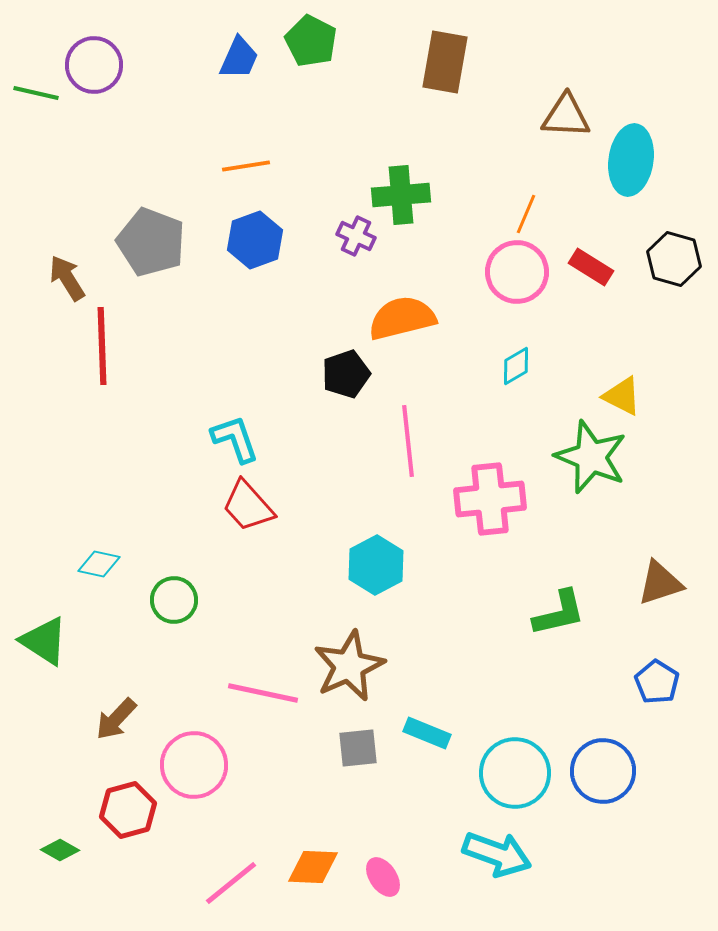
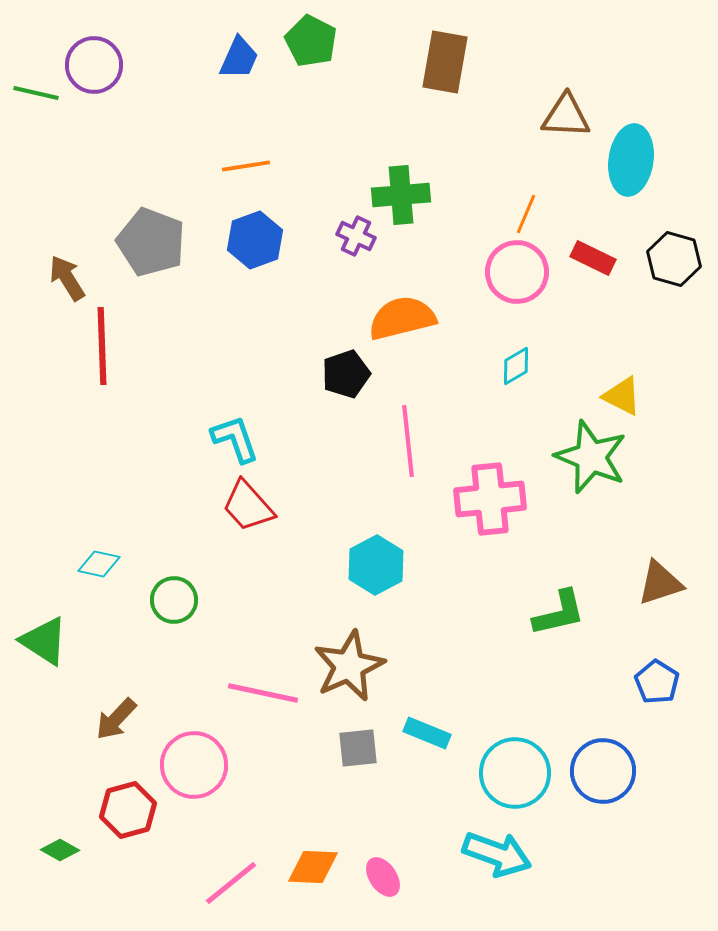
red rectangle at (591, 267): moved 2 px right, 9 px up; rotated 6 degrees counterclockwise
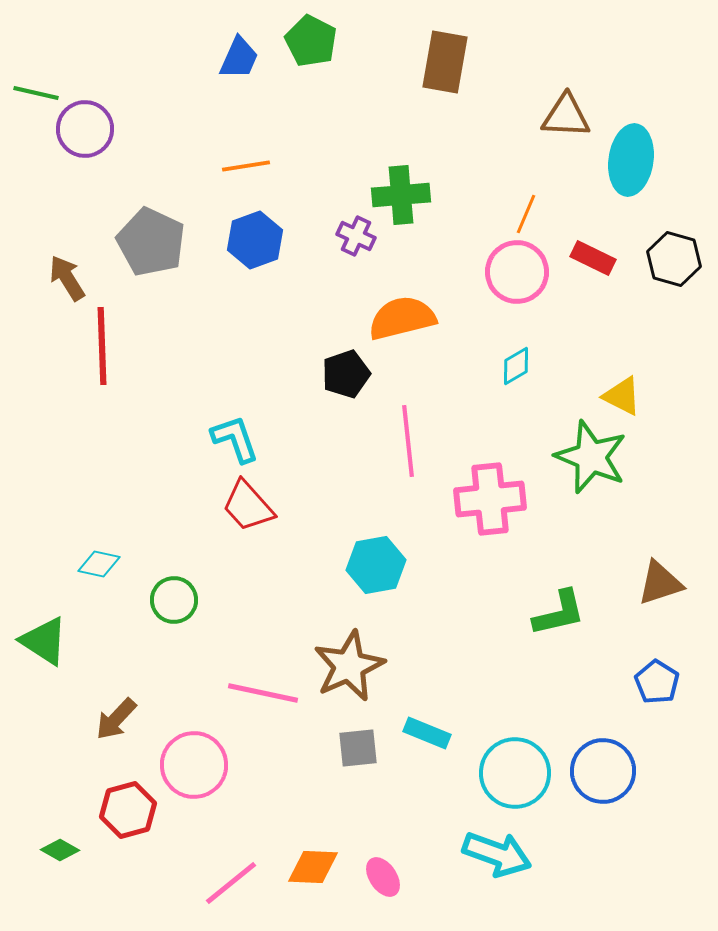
purple circle at (94, 65): moved 9 px left, 64 px down
gray pentagon at (151, 242): rotated 4 degrees clockwise
cyan hexagon at (376, 565): rotated 18 degrees clockwise
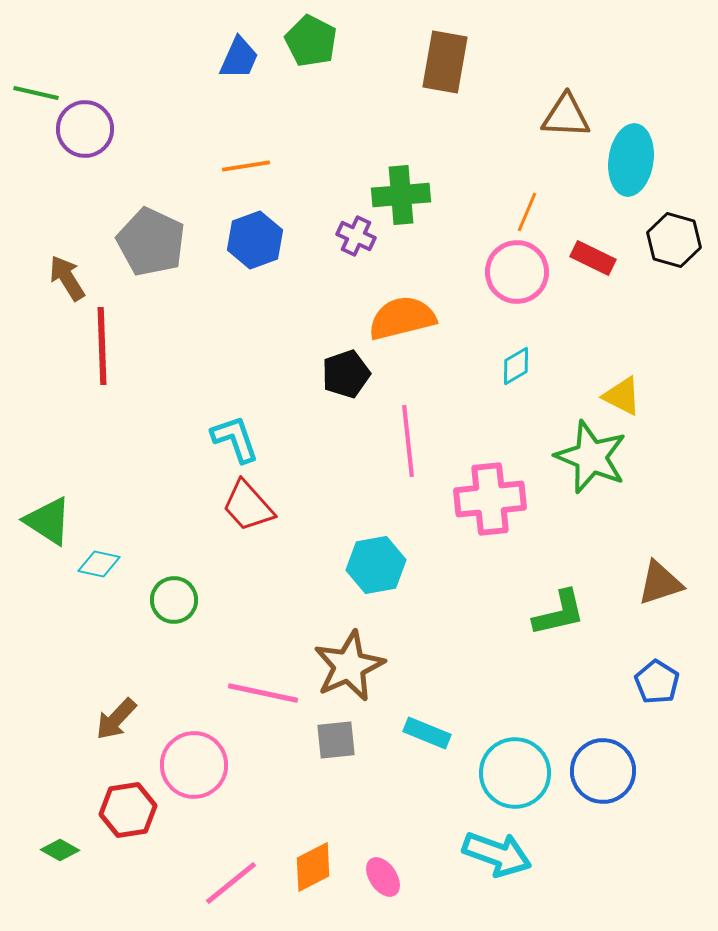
orange line at (526, 214): moved 1 px right, 2 px up
black hexagon at (674, 259): moved 19 px up
green triangle at (44, 641): moved 4 px right, 120 px up
gray square at (358, 748): moved 22 px left, 8 px up
red hexagon at (128, 810): rotated 6 degrees clockwise
orange diamond at (313, 867): rotated 30 degrees counterclockwise
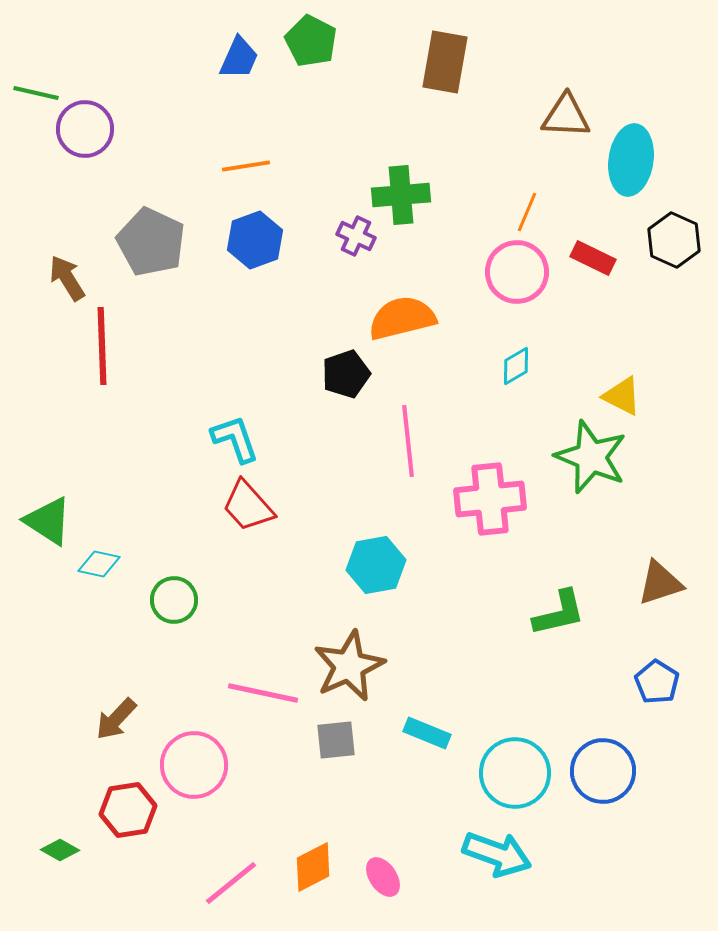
black hexagon at (674, 240): rotated 8 degrees clockwise
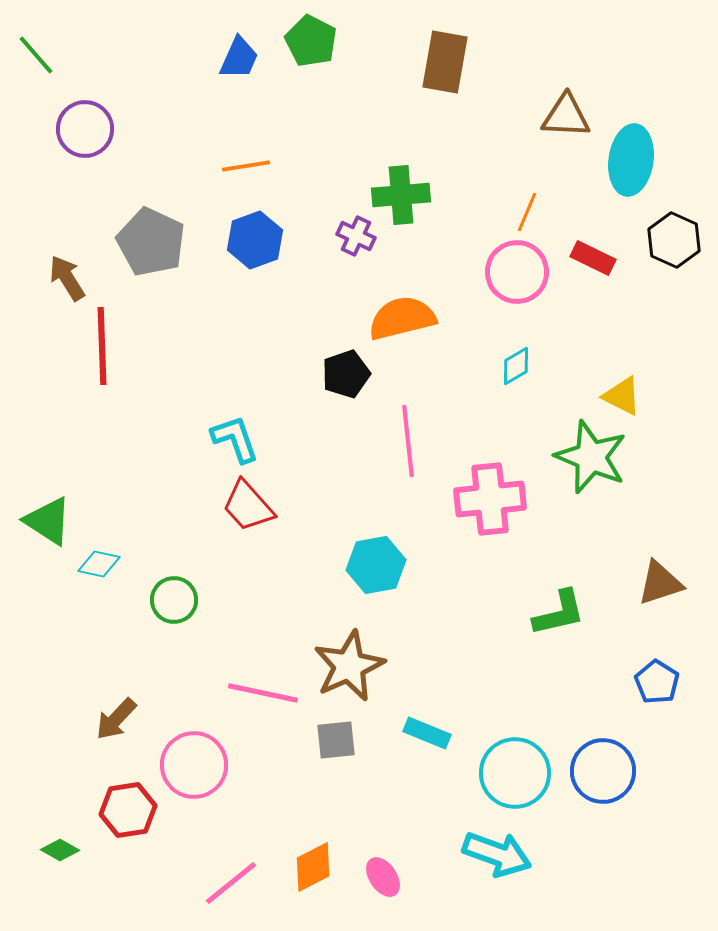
green line at (36, 93): moved 38 px up; rotated 36 degrees clockwise
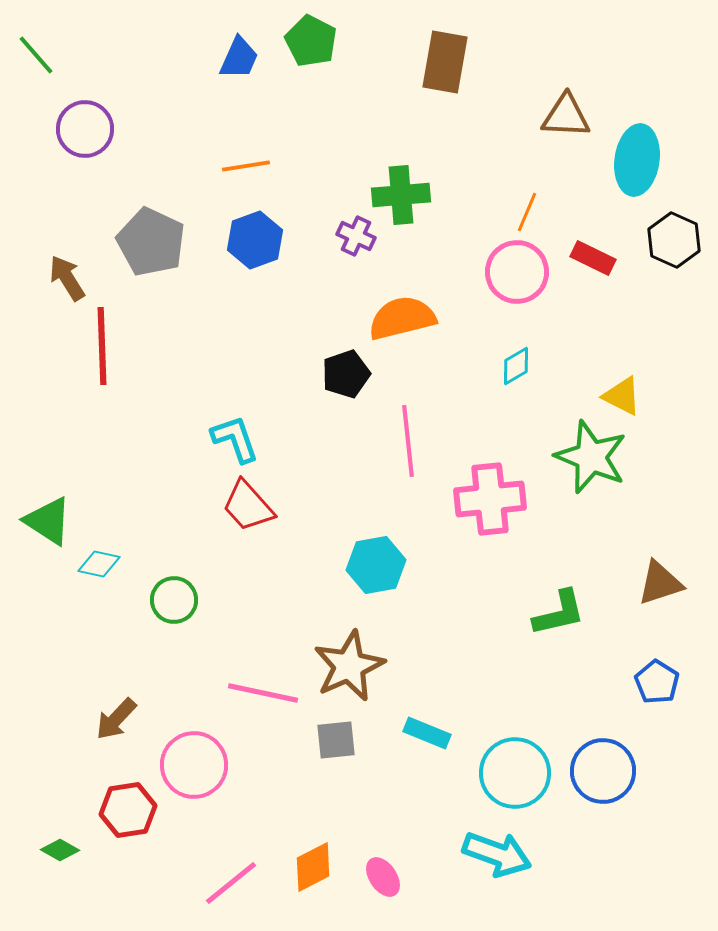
cyan ellipse at (631, 160): moved 6 px right
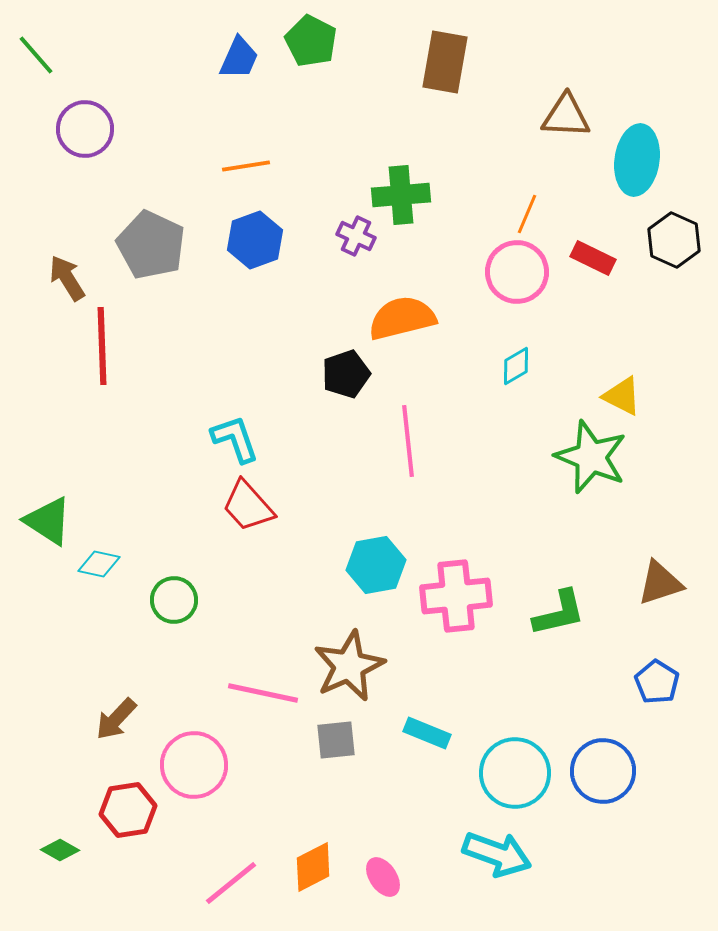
orange line at (527, 212): moved 2 px down
gray pentagon at (151, 242): moved 3 px down
pink cross at (490, 499): moved 34 px left, 97 px down
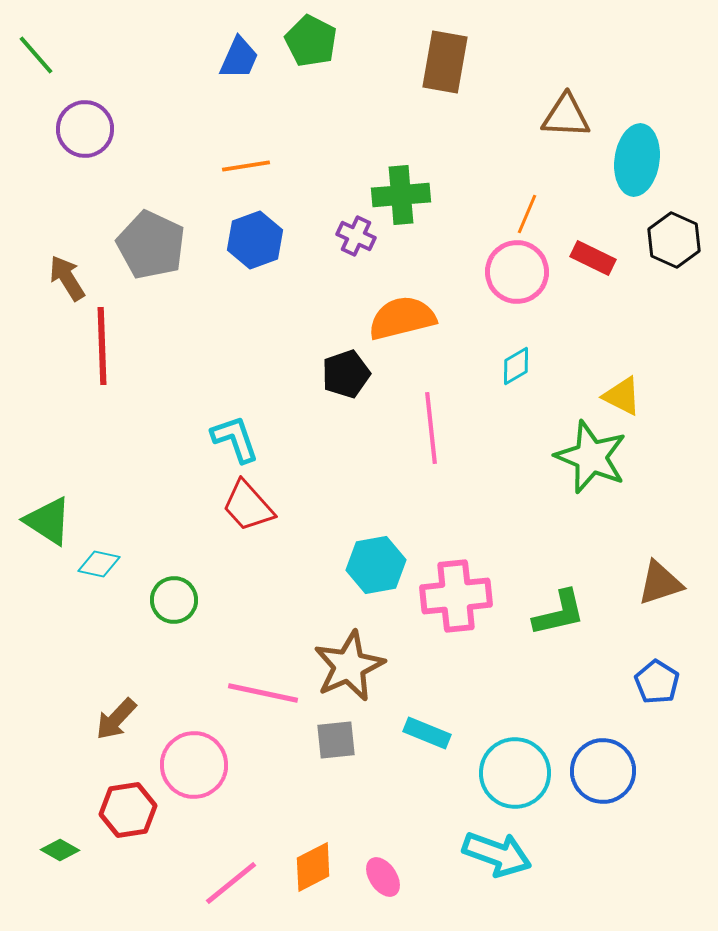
pink line at (408, 441): moved 23 px right, 13 px up
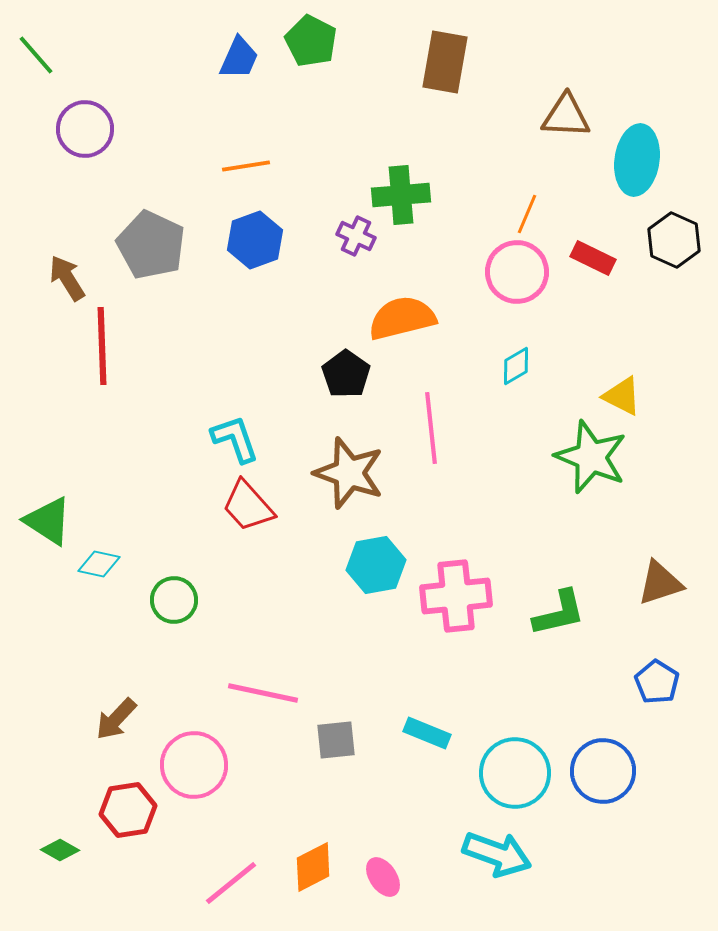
black pentagon at (346, 374): rotated 18 degrees counterclockwise
brown star at (349, 666): moved 193 px up; rotated 28 degrees counterclockwise
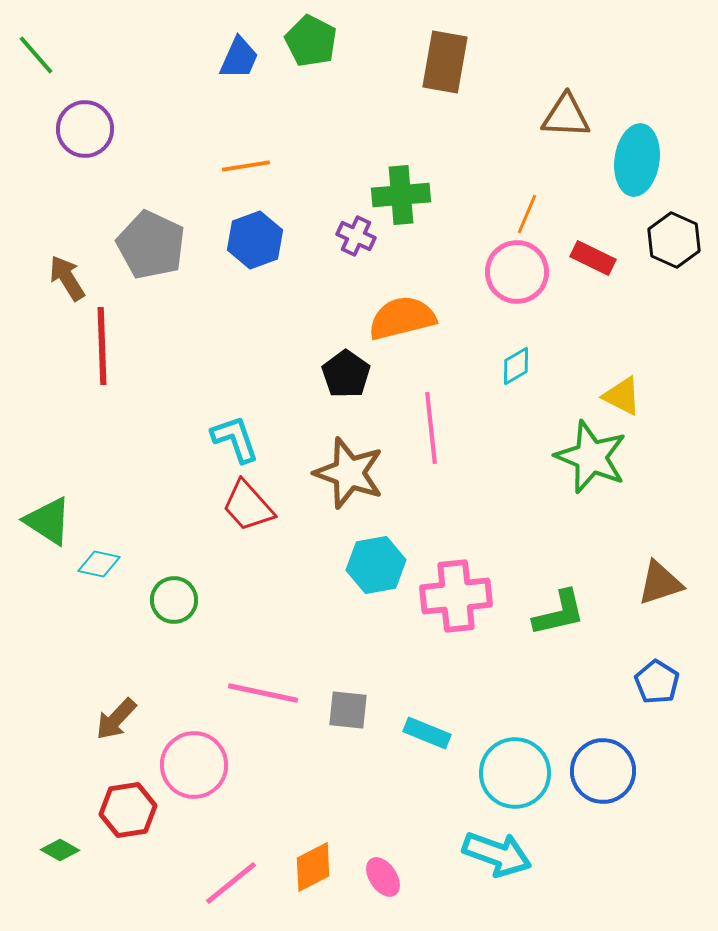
gray square at (336, 740): moved 12 px right, 30 px up; rotated 12 degrees clockwise
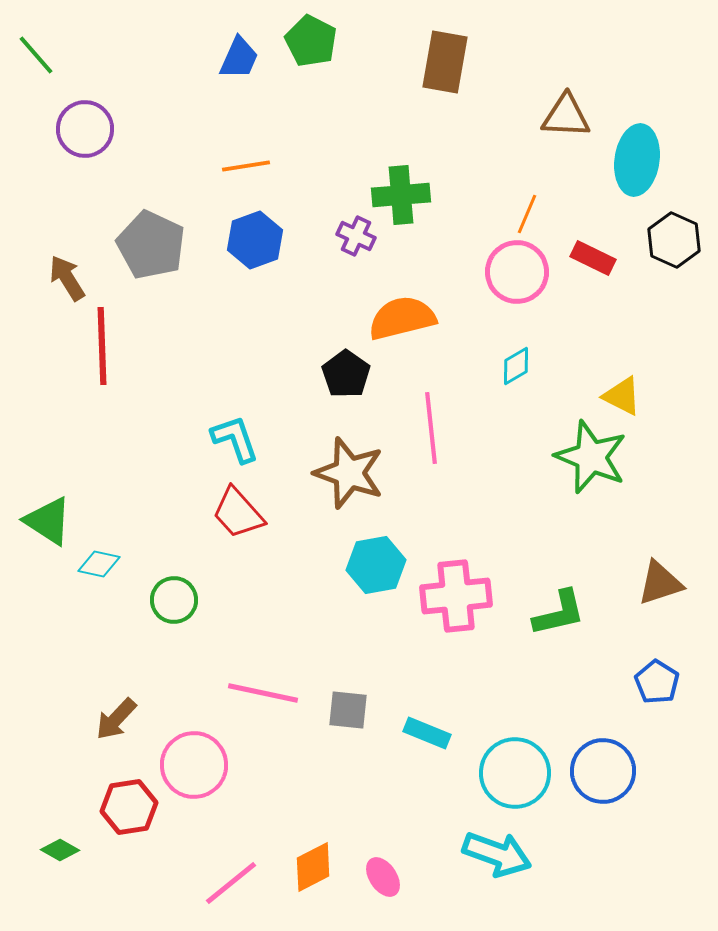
red trapezoid at (248, 506): moved 10 px left, 7 px down
red hexagon at (128, 810): moved 1 px right, 3 px up
